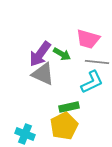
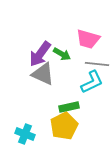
gray line: moved 2 px down
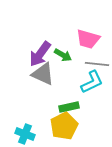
green arrow: moved 1 px right, 1 px down
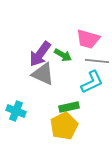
gray line: moved 3 px up
cyan cross: moved 9 px left, 23 px up
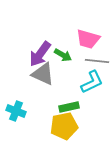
yellow pentagon: rotated 16 degrees clockwise
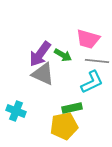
green rectangle: moved 3 px right, 1 px down
